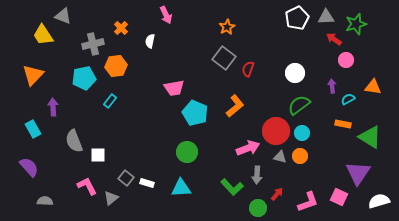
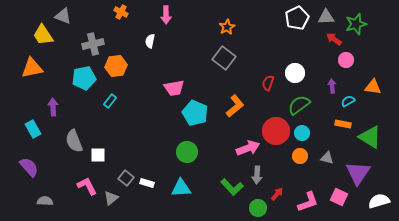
pink arrow at (166, 15): rotated 24 degrees clockwise
orange cross at (121, 28): moved 16 px up; rotated 16 degrees counterclockwise
red semicircle at (248, 69): moved 20 px right, 14 px down
orange triangle at (33, 75): moved 1 px left, 7 px up; rotated 35 degrees clockwise
cyan semicircle at (348, 99): moved 2 px down
gray triangle at (280, 157): moved 47 px right, 1 px down
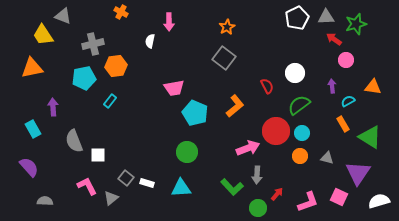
pink arrow at (166, 15): moved 3 px right, 7 px down
red semicircle at (268, 83): moved 1 px left, 3 px down; rotated 133 degrees clockwise
orange rectangle at (343, 124): rotated 49 degrees clockwise
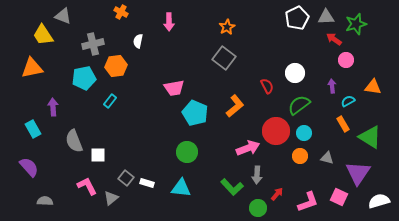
white semicircle at (150, 41): moved 12 px left
cyan circle at (302, 133): moved 2 px right
cyan triangle at (181, 188): rotated 10 degrees clockwise
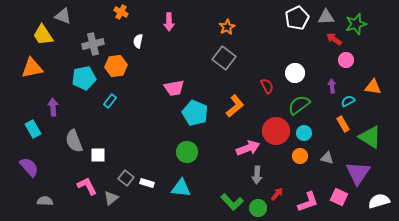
green L-shape at (232, 187): moved 15 px down
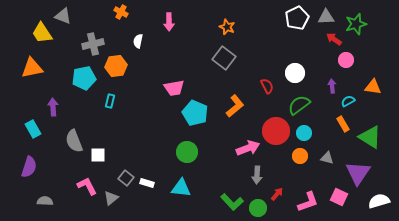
orange star at (227, 27): rotated 21 degrees counterclockwise
yellow trapezoid at (43, 35): moved 1 px left, 2 px up
cyan rectangle at (110, 101): rotated 24 degrees counterclockwise
purple semicircle at (29, 167): rotated 60 degrees clockwise
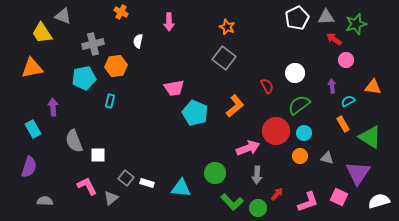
green circle at (187, 152): moved 28 px right, 21 px down
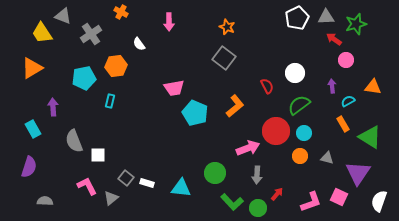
white semicircle at (138, 41): moved 1 px right, 3 px down; rotated 48 degrees counterclockwise
gray cross at (93, 44): moved 2 px left, 10 px up; rotated 20 degrees counterclockwise
orange triangle at (32, 68): rotated 20 degrees counterclockwise
white semicircle at (379, 201): rotated 55 degrees counterclockwise
pink L-shape at (308, 202): moved 3 px right
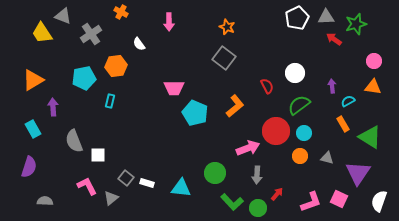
pink circle at (346, 60): moved 28 px right, 1 px down
orange triangle at (32, 68): moved 1 px right, 12 px down
pink trapezoid at (174, 88): rotated 10 degrees clockwise
pink square at (339, 197): moved 2 px down
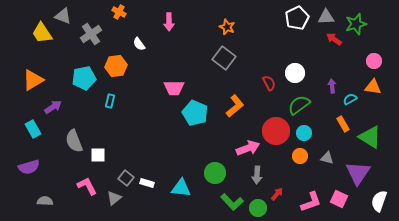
orange cross at (121, 12): moved 2 px left
red semicircle at (267, 86): moved 2 px right, 3 px up
cyan semicircle at (348, 101): moved 2 px right, 2 px up
purple arrow at (53, 107): rotated 60 degrees clockwise
purple semicircle at (29, 167): rotated 55 degrees clockwise
gray triangle at (111, 198): moved 3 px right
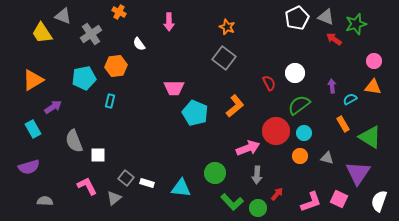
gray triangle at (326, 17): rotated 24 degrees clockwise
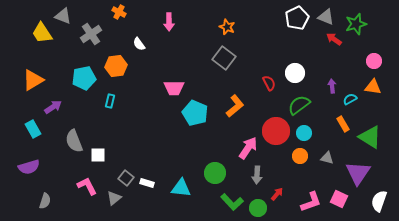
pink arrow at (248, 148): rotated 35 degrees counterclockwise
gray semicircle at (45, 201): rotated 105 degrees clockwise
